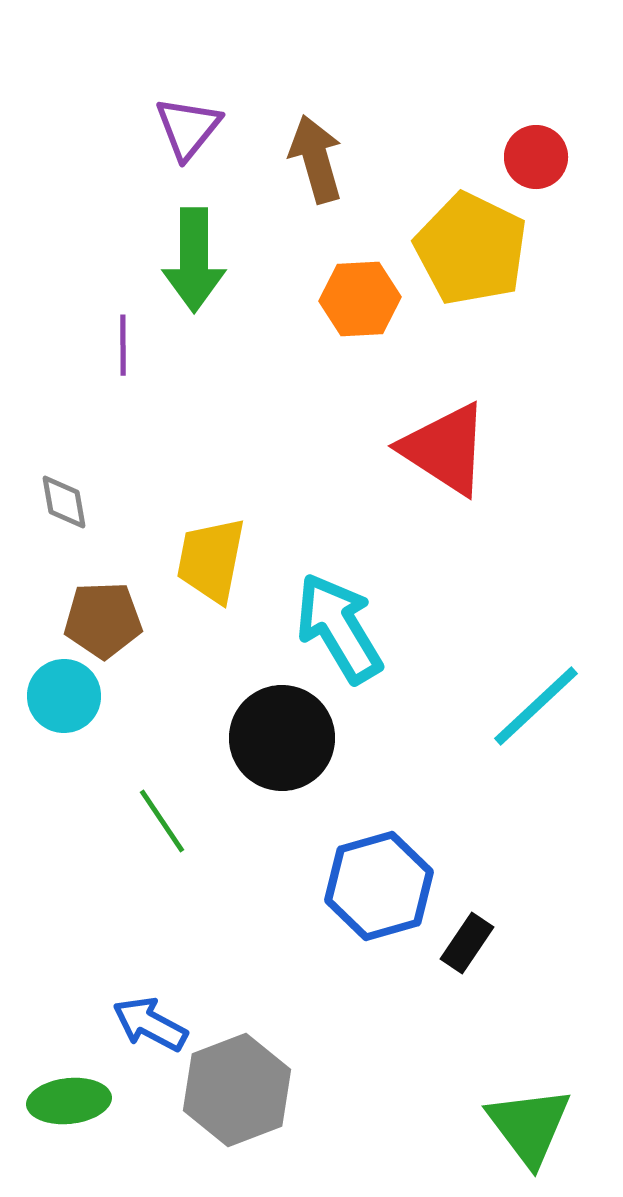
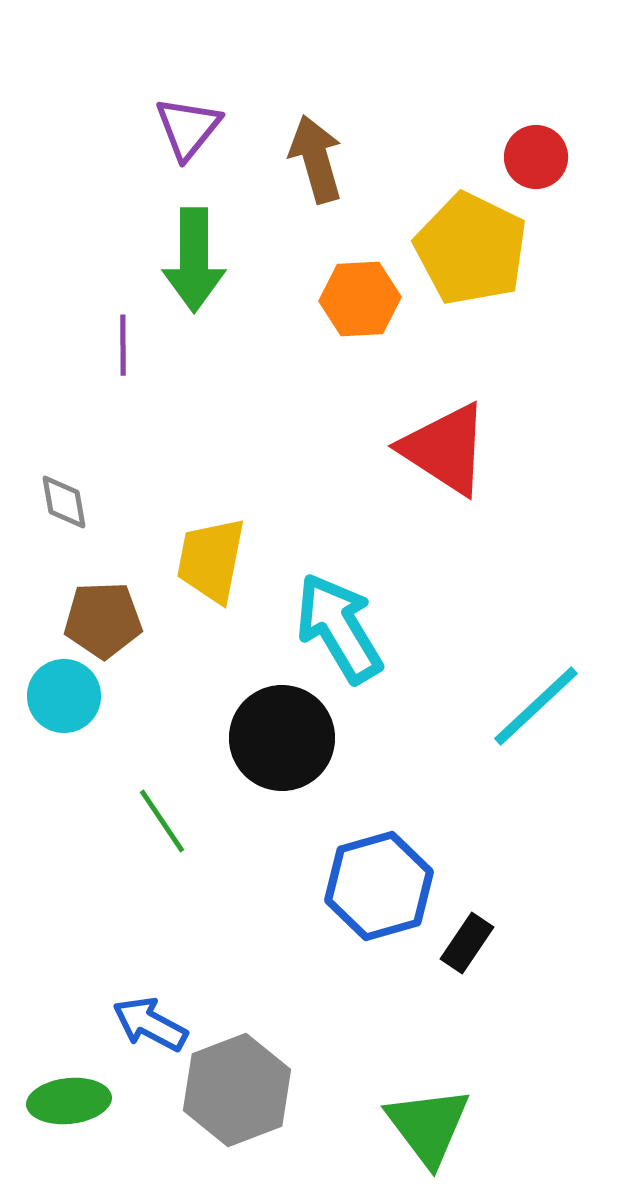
green triangle: moved 101 px left
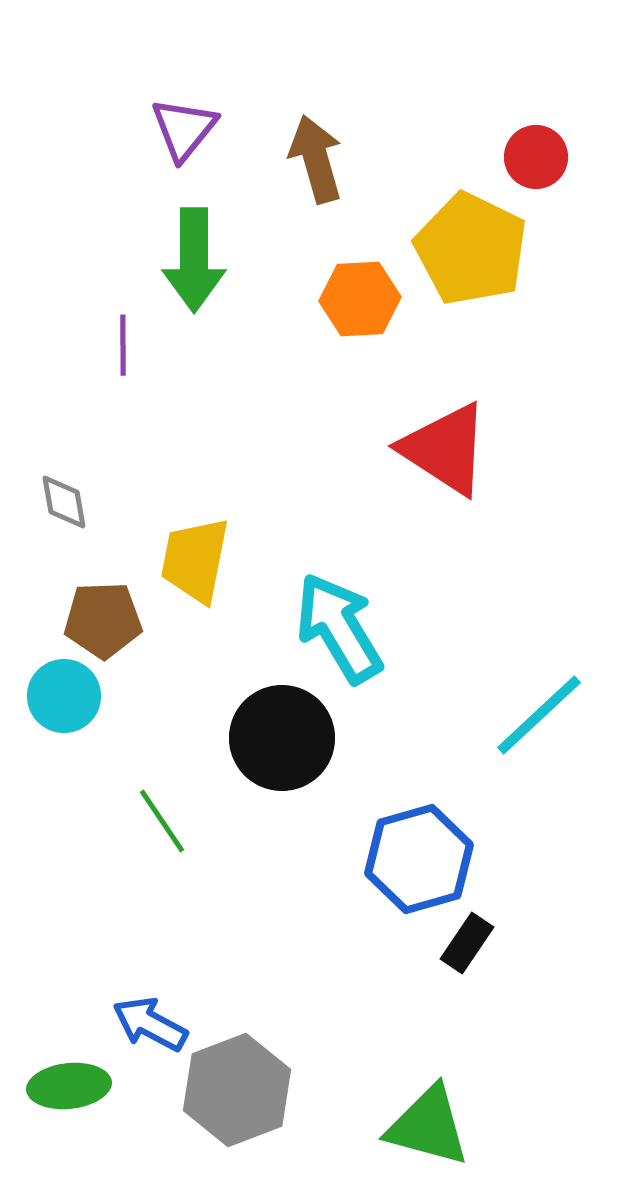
purple triangle: moved 4 px left, 1 px down
yellow trapezoid: moved 16 px left
cyan line: moved 3 px right, 9 px down
blue hexagon: moved 40 px right, 27 px up
green ellipse: moved 15 px up
green triangle: rotated 38 degrees counterclockwise
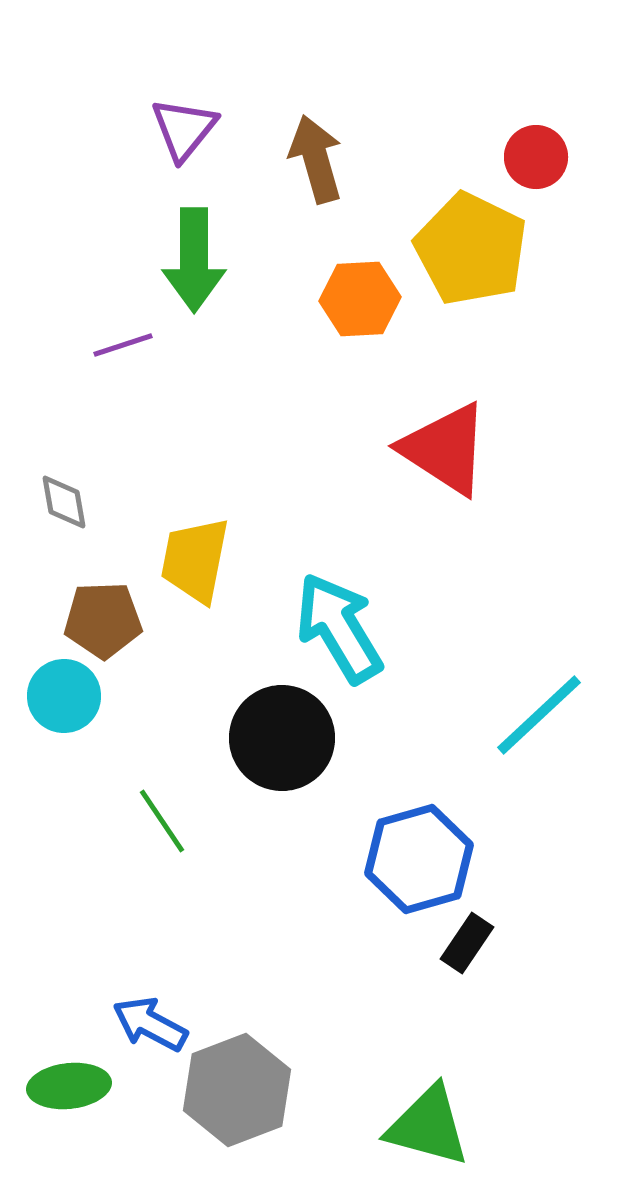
purple line: rotated 72 degrees clockwise
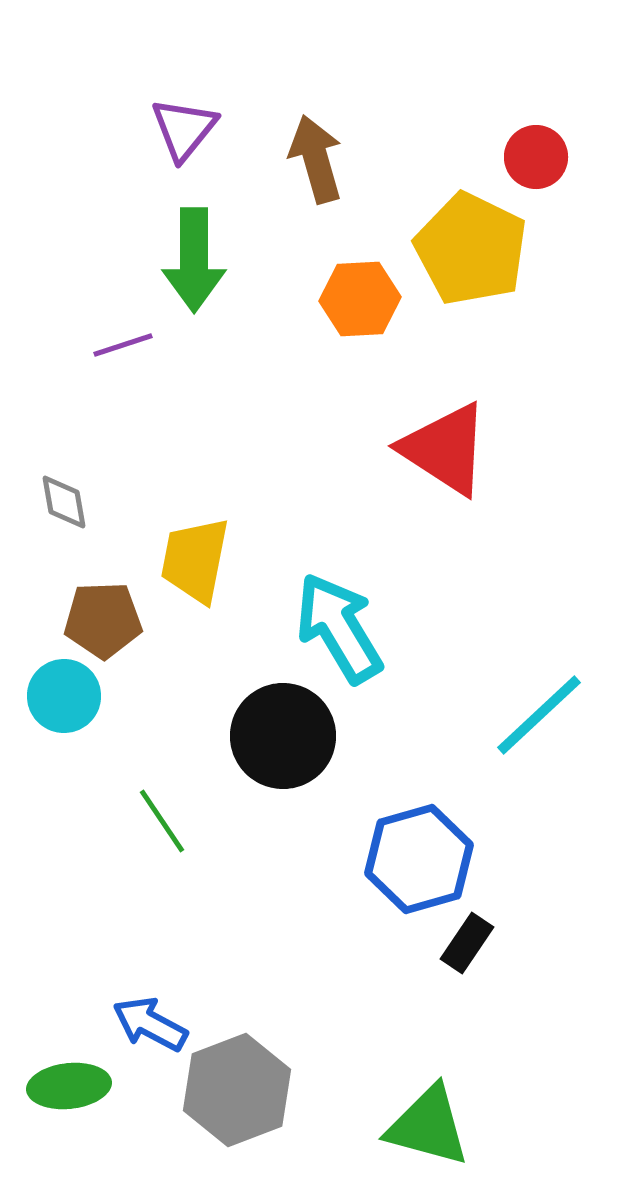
black circle: moved 1 px right, 2 px up
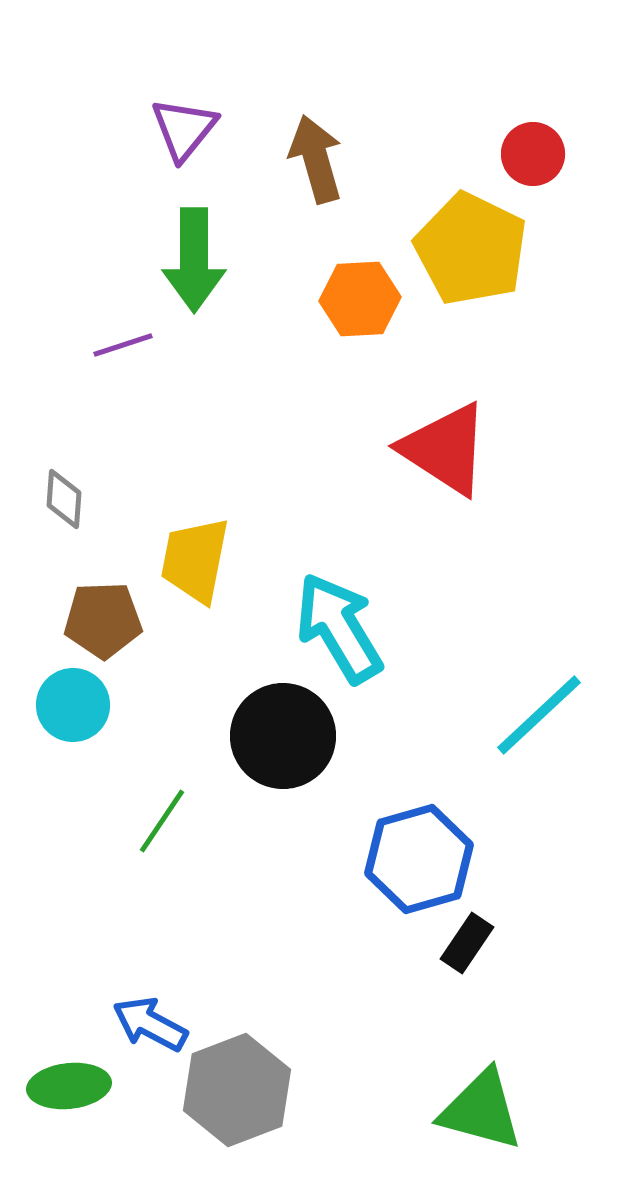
red circle: moved 3 px left, 3 px up
gray diamond: moved 3 px up; rotated 14 degrees clockwise
cyan circle: moved 9 px right, 9 px down
green line: rotated 68 degrees clockwise
green triangle: moved 53 px right, 16 px up
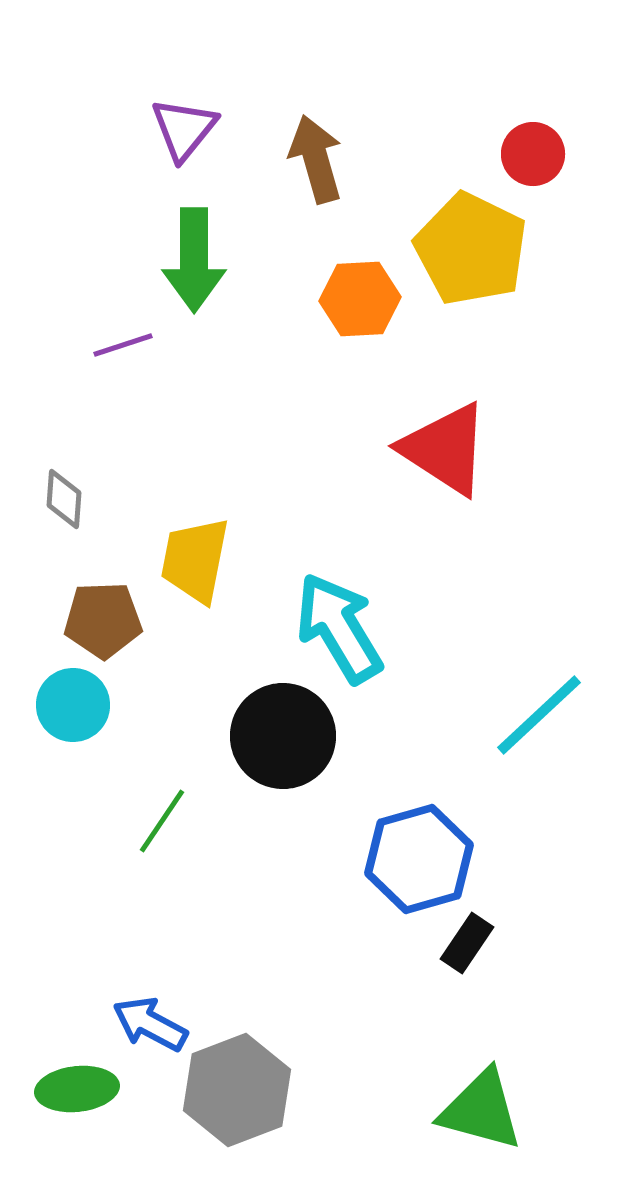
green ellipse: moved 8 px right, 3 px down
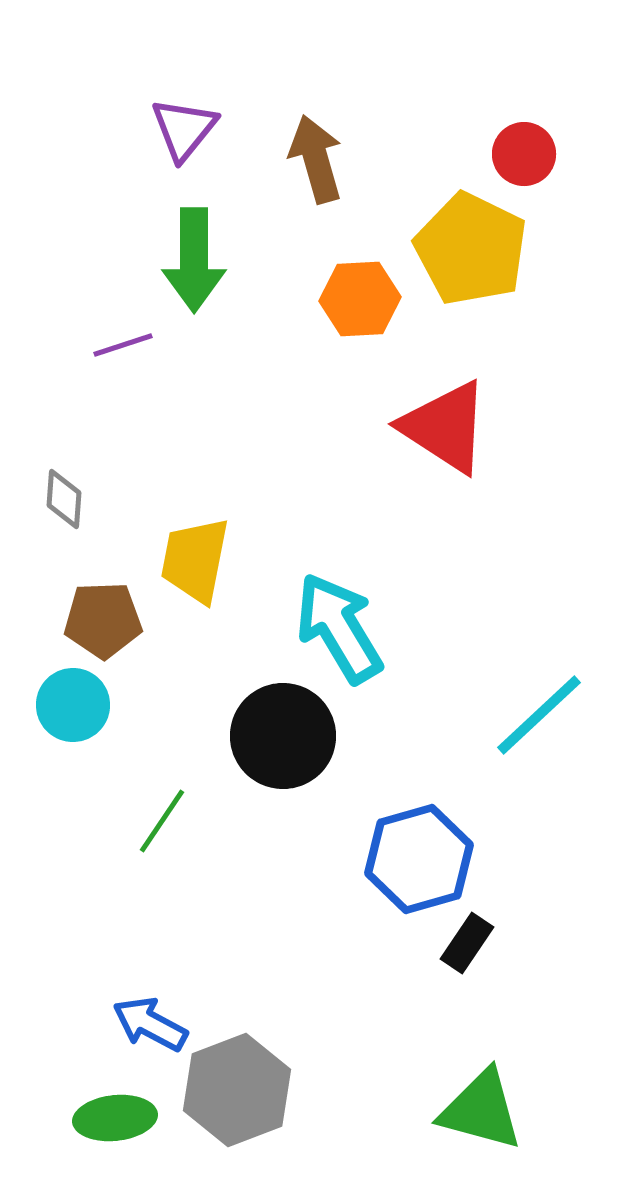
red circle: moved 9 px left
red triangle: moved 22 px up
green ellipse: moved 38 px right, 29 px down
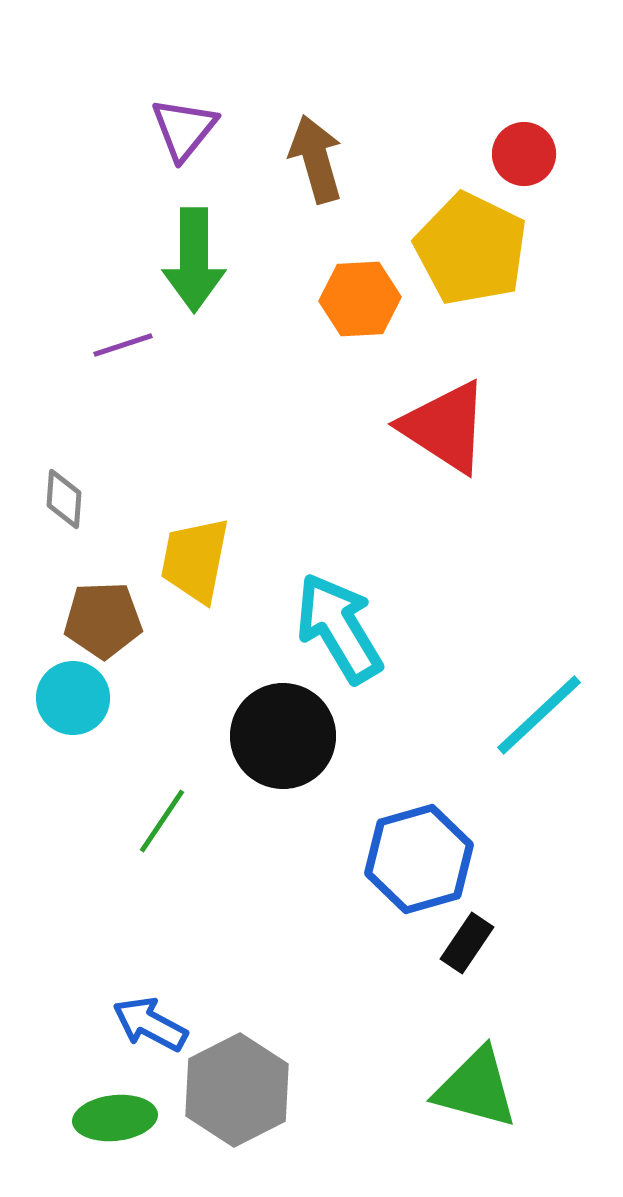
cyan circle: moved 7 px up
gray hexagon: rotated 6 degrees counterclockwise
green triangle: moved 5 px left, 22 px up
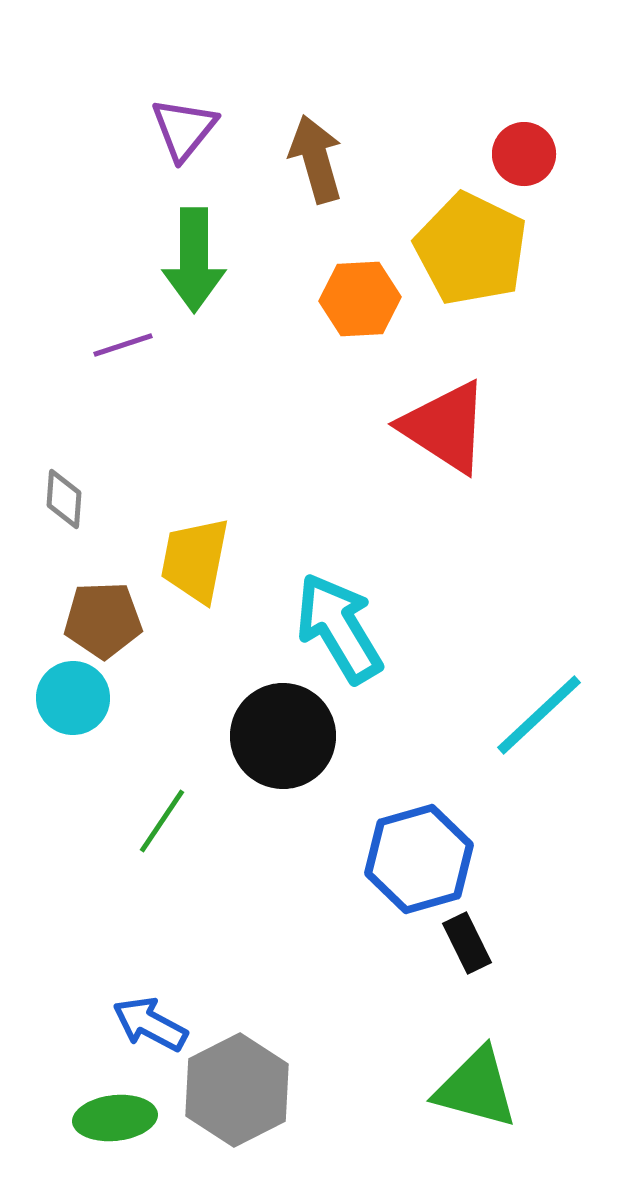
black rectangle: rotated 60 degrees counterclockwise
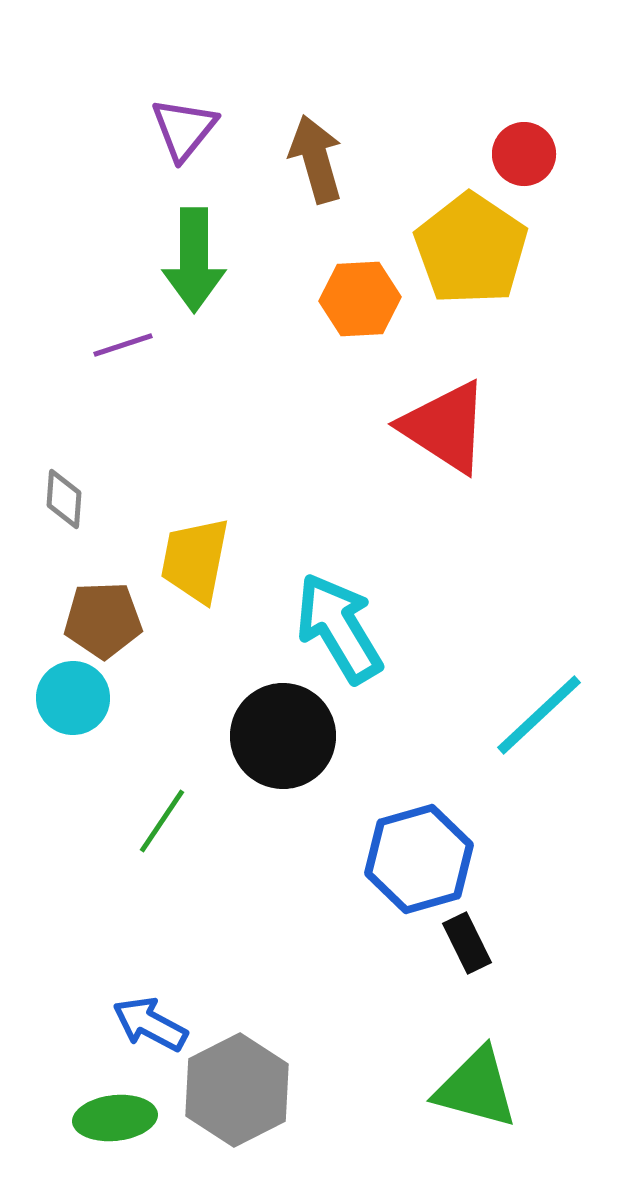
yellow pentagon: rotated 8 degrees clockwise
